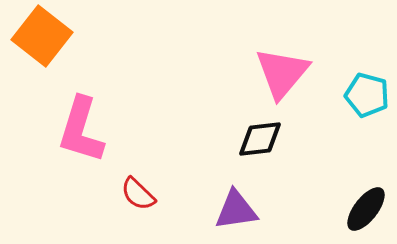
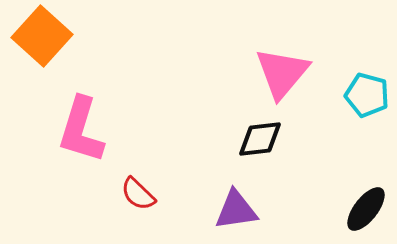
orange square: rotated 4 degrees clockwise
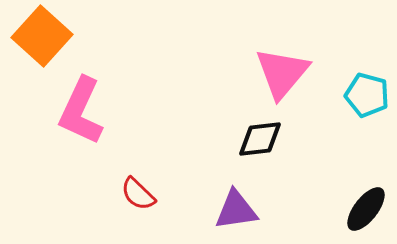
pink L-shape: moved 19 px up; rotated 8 degrees clockwise
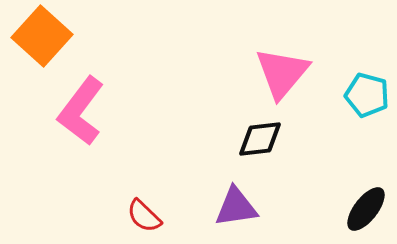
pink L-shape: rotated 12 degrees clockwise
red semicircle: moved 6 px right, 22 px down
purple triangle: moved 3 px up
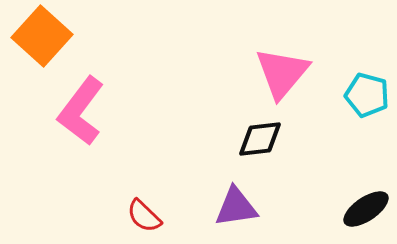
black ellipse: rotated 18 degrees clockwise
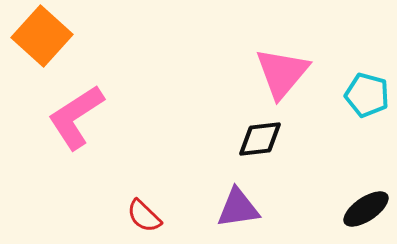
pink L-shape: moved 5 px left, 6 px down; rotated 20 degrees clockwise
purple triangle: moved 2 px right, 1 px down
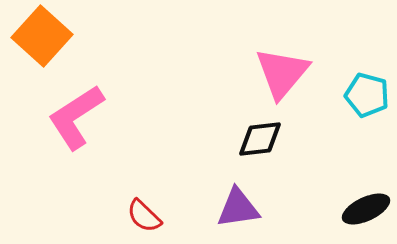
black ellipse: rotated 9 degrees clockwise
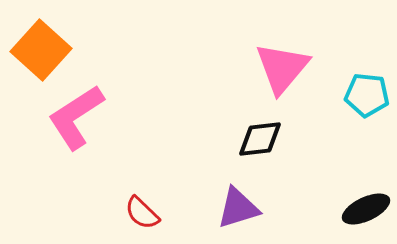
orange square: moved 1 px left, 14 px down
pink triangle: moved 5 px up
cyan pentagon: rotated 9 degrees counterclockwise
purple triangle: rotated 9 degrees counterclockwise
red semicircle: moved 2 px left, 3 px up
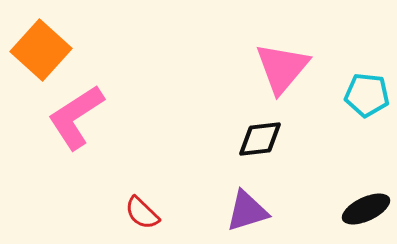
purple triangle: moved 9 px right, 3 px down
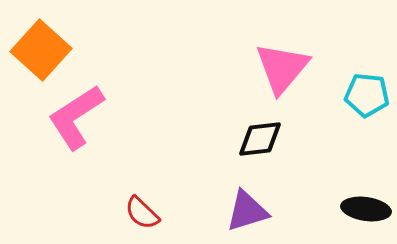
black ellipse: rotated 33 degrees clockwise
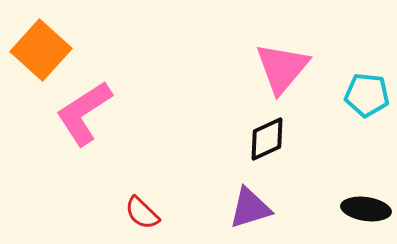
pink L-shape: moved 8 px right, 4 px up
black diamond: moved 7 px right; rotated 18 degrees counterclockwise
purple triangle: moved 3 px right, 3 px up
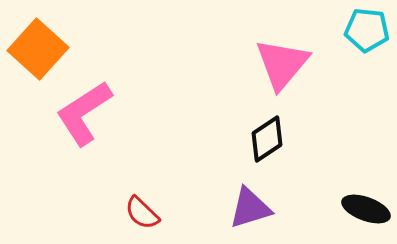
orange square: moved 3 px left, 1 px up
pink triangle: moved 4 px up
cyan pentagon: moved 65 px up
black diamond: rotated 9 degrees counterclockwise
black ellipse: rotated 12 degrees clockwise
